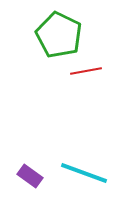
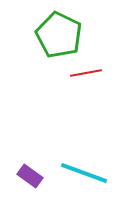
red line: moved 2 px down
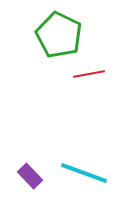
red line: moved 3 px right, 1 px down
purple rectangle: rotated 10 degrees clockwise
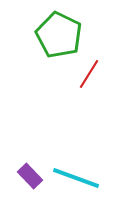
red line: rotated 48 degrees counterclockwise
cyan line: moved 8 px left, 5 px down
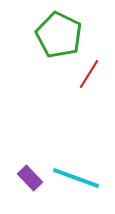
purple rectangle: moved 2 px down
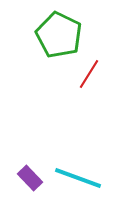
cyan line: moved 2 px right
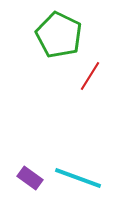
red line: moved 1 px right, 2 px down
purple rectangle: rotated 10 degrees counterclockwise
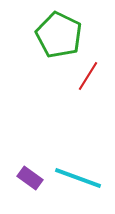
red line: moved 2 px left
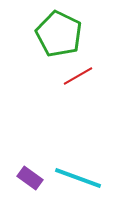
green pentagon: moved 1 px up
red line: moved 10 px left; rotated 28 degrees clockwise
